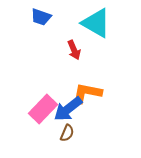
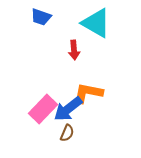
red arrow: rotated 18 degrees clockwise
orange L-shape: moved 1 px right
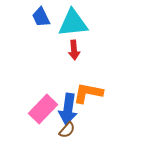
blue trapezoid: rotated 45 degrees clockwise
cyan triangle: moved 23 px left; rotated 36 degrees counterclockwise
blue arrow: rotated 44 degrees counterclockwise
brown semicircle: moved 3 px up; rotated 18 degrees clockwise
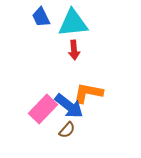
blue arrow: moved 1 px right, 3 px up; rotated 60 degrees counterclockwise
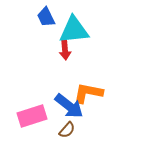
blue trapezoid: moved 5 px right
cyan triangle: moved 1 px right, 7 px down
red arrow: moved 9 px left
pink rectangle: moved 11 px left, 7 px down; rotated 28 degrees clockwise
